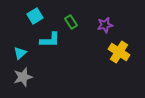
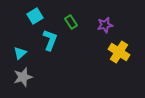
cyan L-shape: rotated 70 degrees counterclockwise
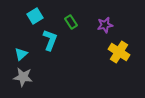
cyan triangle: moved 1 px right, 1 px down
gray star: rotated 24 degrees clockwise
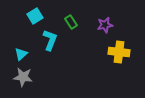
yellow cross: rotated 25 degrees counterclockwise
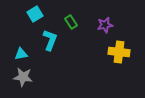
cyan square: moved 2 px up
cyan triangle: rotated 32 degrees clockwise
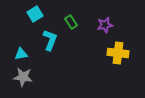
yellow cross: moved 1 px left, 1 px down
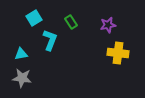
cyan square: moved 1 px left, 4 px down
purple star: moved 3 px right
gray star: moved 1 px left, 1 px down
